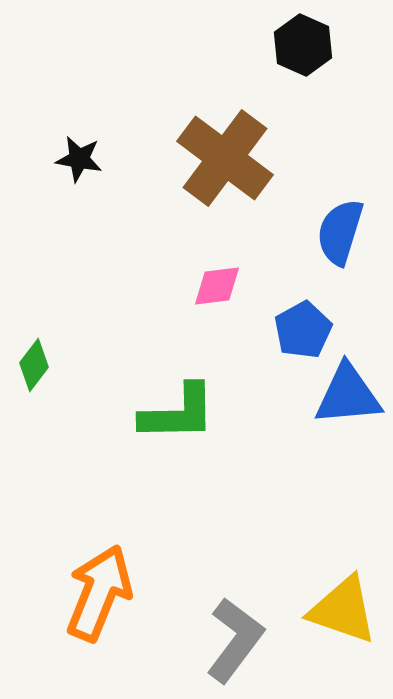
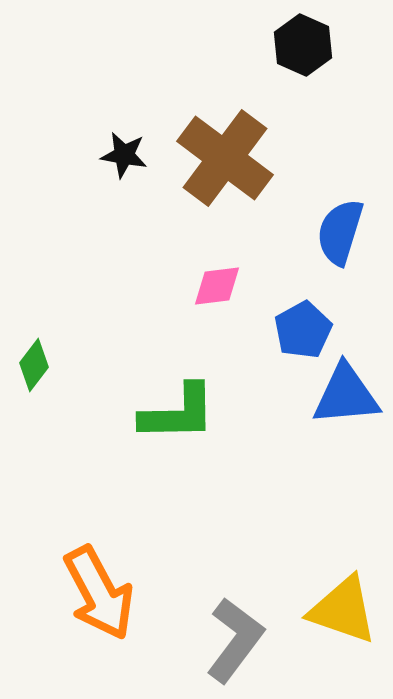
black star: moved 45 px right, 4 px up
blue triangle: moved 2 px left
orange arrow: rotated 130 degrees clockwise
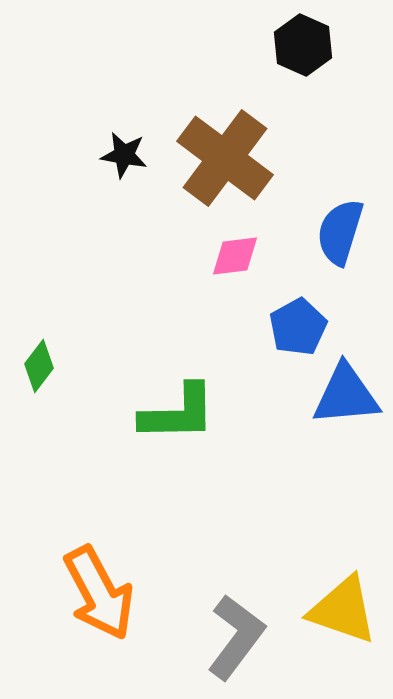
pink diamond: moved 18 px right, 30 px up
blue pentagon: moved 5 px left, 3 px up
green diamond: moved 5 px right, 1 px down
gray L-shape: moved 1 px right, 3 px up
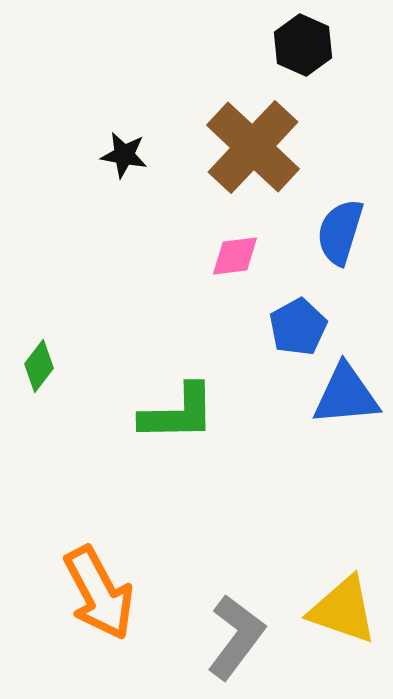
brown cross: moved 28 px right, 11 px up; rotated 6 degrees clockwise
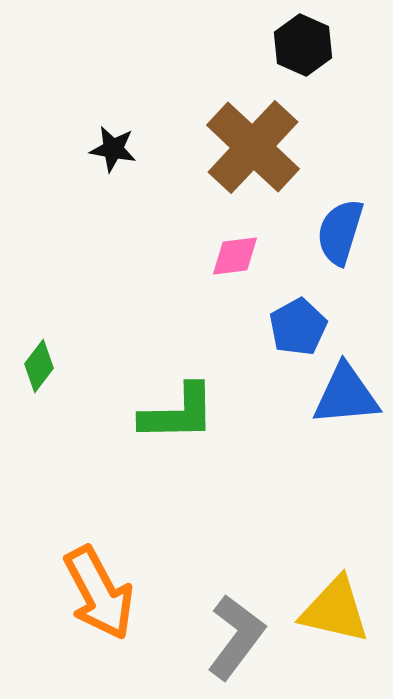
black star: moved 11 px left, 6 px up
yellow triangle: moved 8 px left; rotated 6 degrees counterclockwise
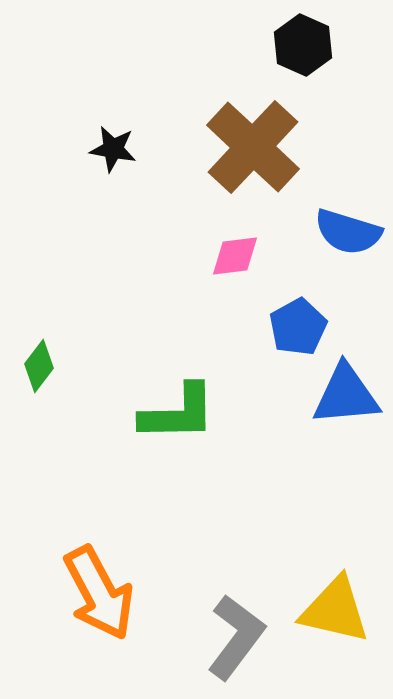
blue semicircle: moved 8 px right; rotated 90 degrees counterclockwise
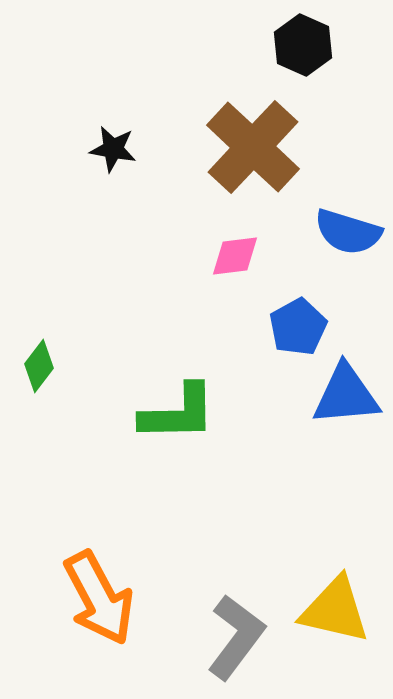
orange arrow: moved 5 px down
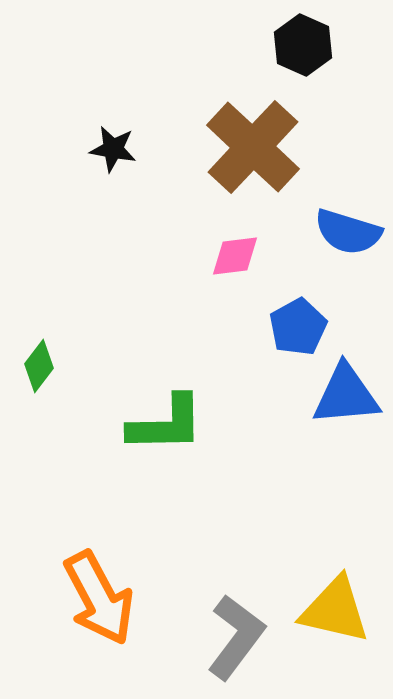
green L-shape: moved 12 px left, 11 px down
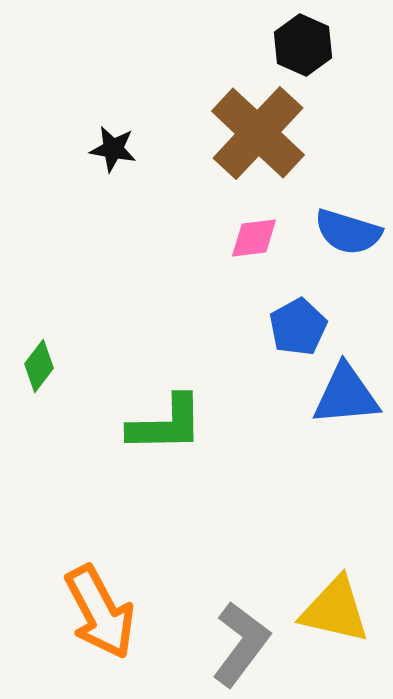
brown cross: moved 5 px right, 14 px up
pink diamond: moved 19 px right, 18 px up
orange arrow: moved 1 px right, 14 px down
gray L-shape: moved 5 px right, 7 px down
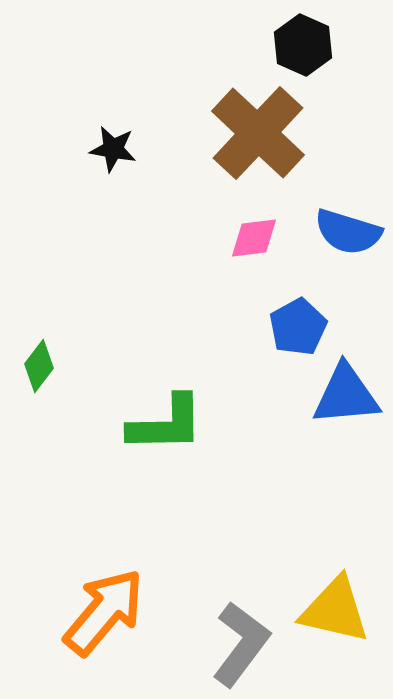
orange arrow: moved 4 px right; rotated 112 degrees counterclockwise
